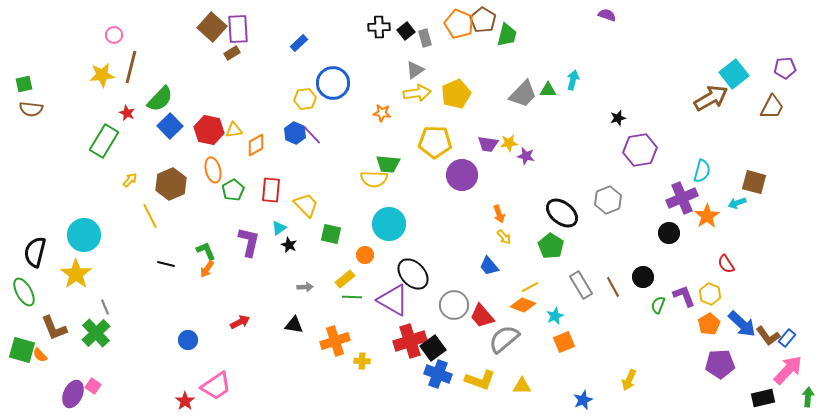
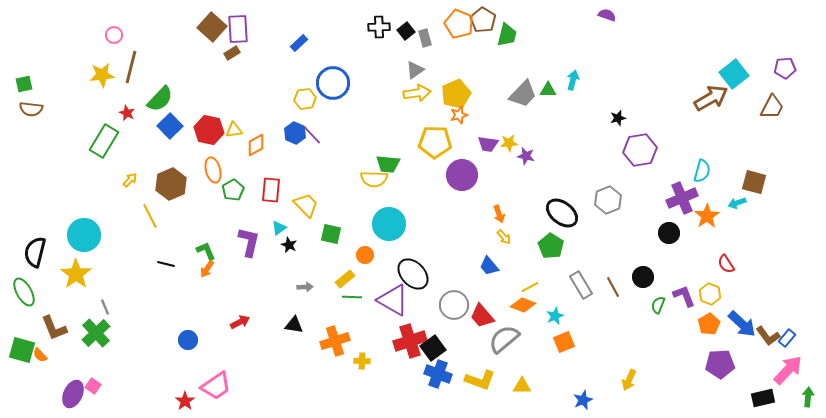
orange star at (382, 113): moved 77 px right, 2 px down; rotated 24 degrees counterclockwise
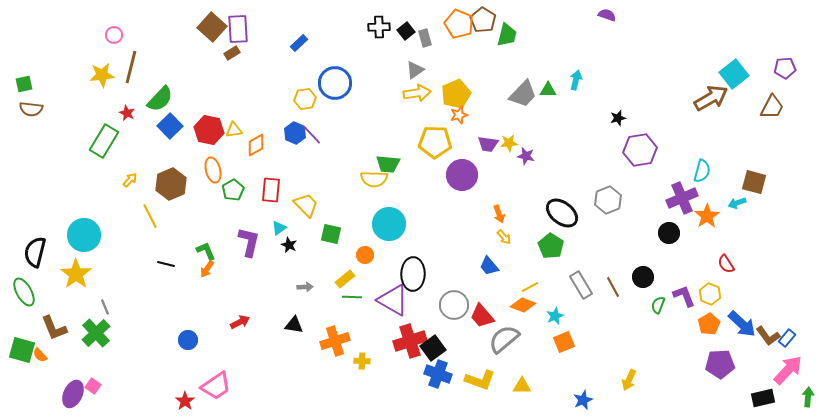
cyan arrow at (573, 80): moved 3 px right
blue circle at (333, 83): moved 2 px right
black ellipse at (413, 274): rotated 44 degrees clockwise
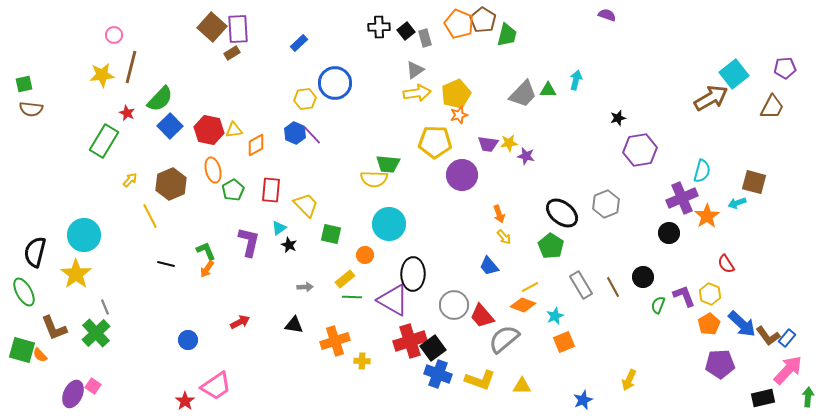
gray hexagon at (608, 200): moved 2 px left, 4 px down
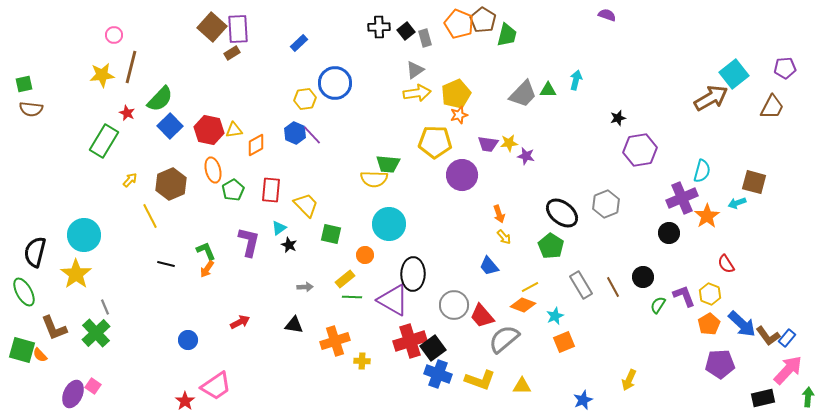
green semicircle at (658, 305): rotated 12 degrees clockwise
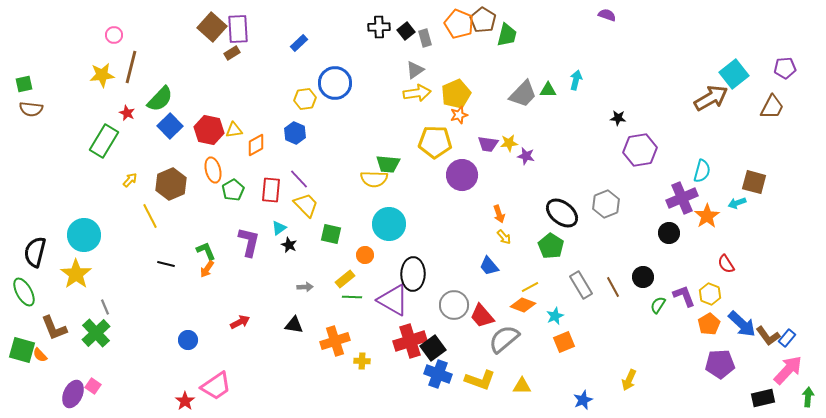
black star at (618, 118): rotated 21 degrees clockwise
purple line at (312, 135): moved 13 px left, 44 px down
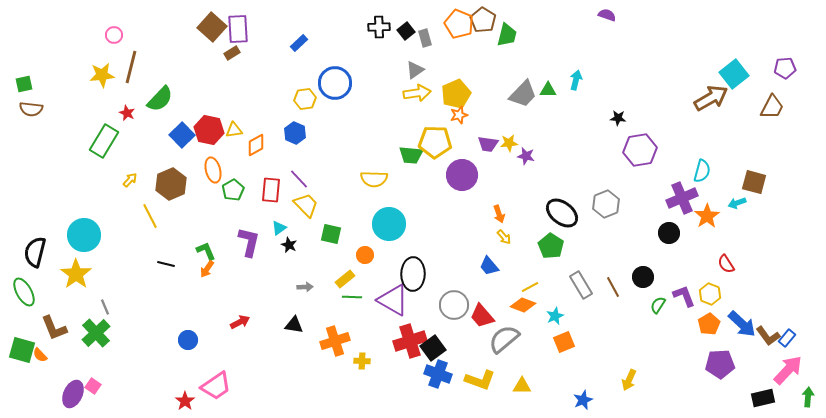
blue square at (170, 126): moved 12 px right, 9 px down
green trapezoid at (388, 164): moved 23 px right, 9 px up
